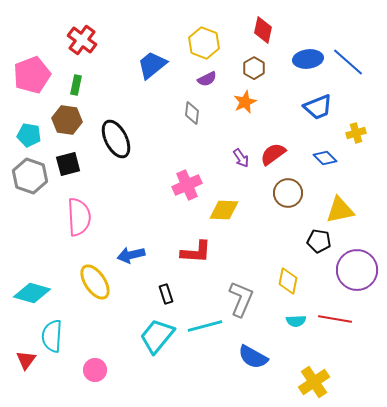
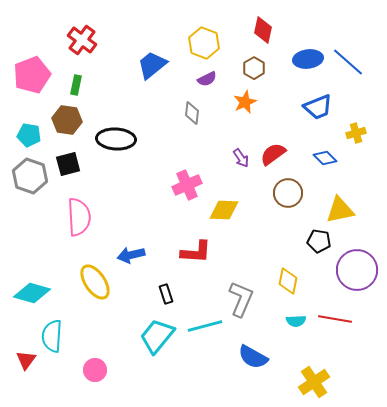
black ellipse at (116, 139): rotated 60 degrees counterclockwise
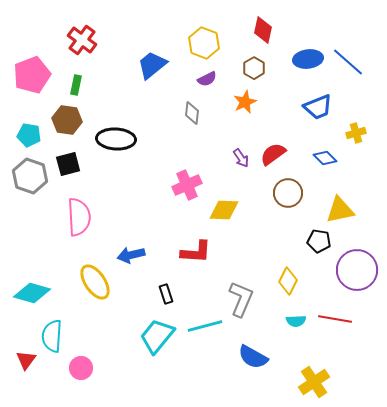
yellow diamond at (288, 281): rotated 16 degrees clockwise
pink circle at (95, 370): moved 14 px left, 2 px up
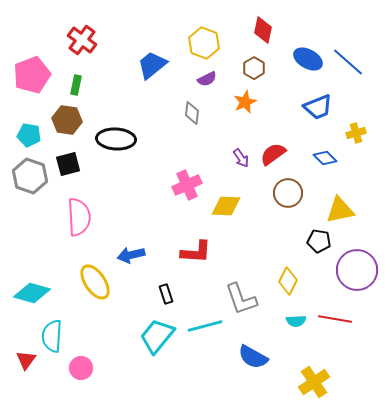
blue ellipse at (308, 59): rotated 36 degrees clockwise
yellow diamond at (224, 210): moved 2 px right, 4 px up
gray L-shape at (241, 299): rotated 138 degrees clockwise
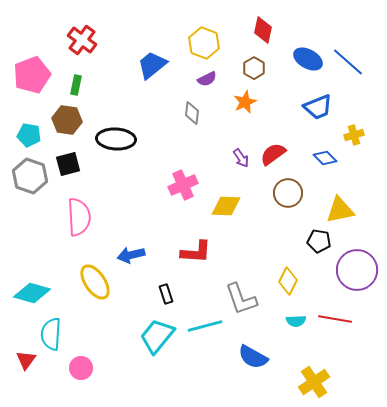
yellow cross at (356, 133): moved 2 px left, 2 px down
pink cross at (187, 185): moved 4 px left
cyan semicircle at (52, 336): moved 1 px left, 2 px up
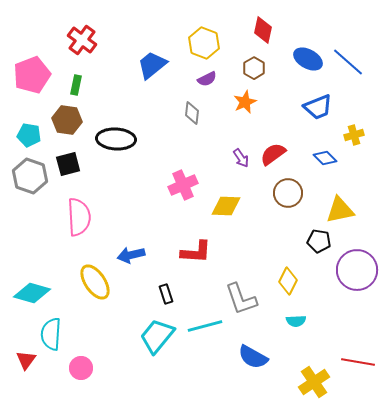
red line at (335, 319): moved 23 px right, 43 px down
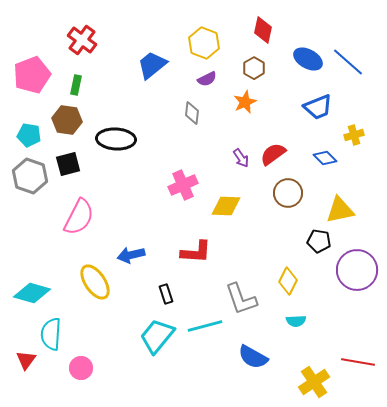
pink semicircle at (79, 217): rotated 30 degrees clockwise
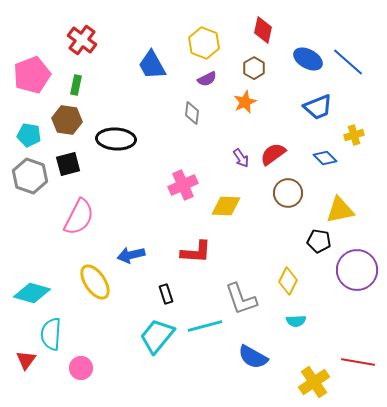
blue trapezoid at (152, 65): rotated 80 degrees counterclockwise
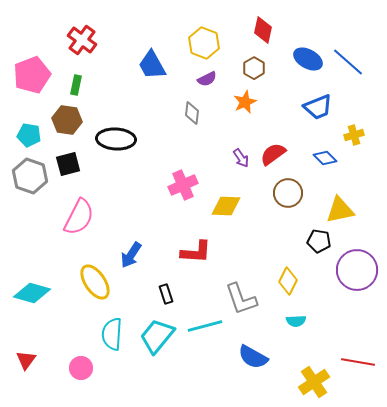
blue arrow at (131, 255): rotated 44 degrees counterclockwise
cyan semicircle at (51, 334): moved 61 px right
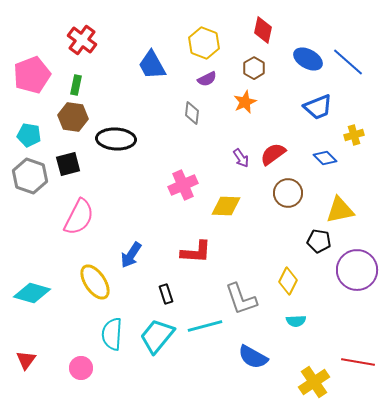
brown hexagon at (67, 120): moved 6 px right, 3 px up
